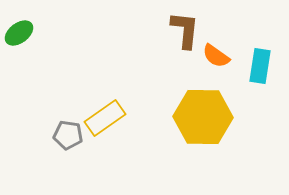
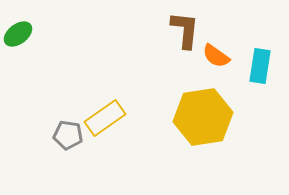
green ellipse: moved 1 px left, 1 px down
yellow hexagon: rotated 10 degrees counterclockwise
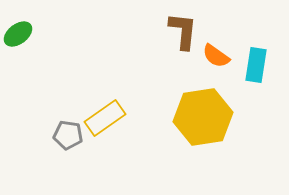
brown L-shape: moved 2 px left, 1 px down
cyan rectangle: moved 4 px left, 1 px up
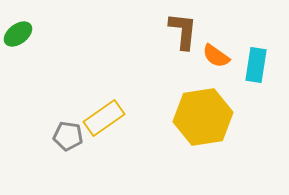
yellow rectangle: moved 1 px left
gray pentagon: moved 1 px down
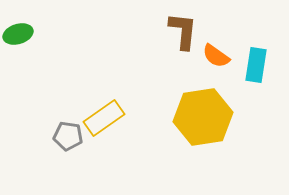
green ellipse: rotated 20 degrees clockwise
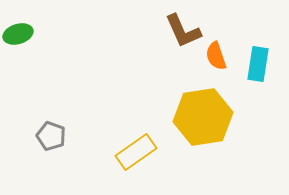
brown L-shape: rotated 150 degrees clockwise
orange semicircle: rotated 36 degrees clockwise
cyan rectangle: moved 2 px right, 1 px up
yellow rectangle: moved 32 px right, 34 px down
gray pentagon: moved 17 px left; rotated 12 degrees clockwise
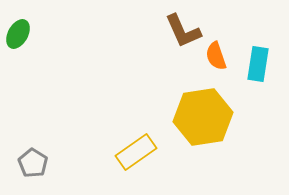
green ellipse: rotated 44 degrees counterclockwise
gray pentagon: moved 18 px left, 27 px down; rotated 12 degrees clockwise
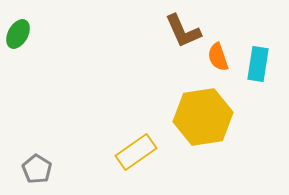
orange semicircle: moved 2 px right, 1 px down
gray pentagon: moved 4 px right, 6 px down
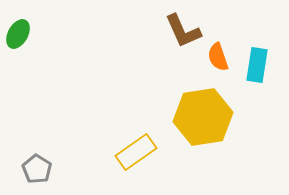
cyan rectangle: moved 1 px left, 1 px down
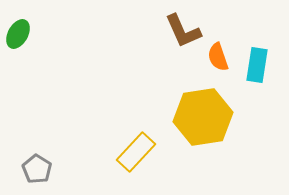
yellow rectangle: rotated 12 degrees counterclockwise
